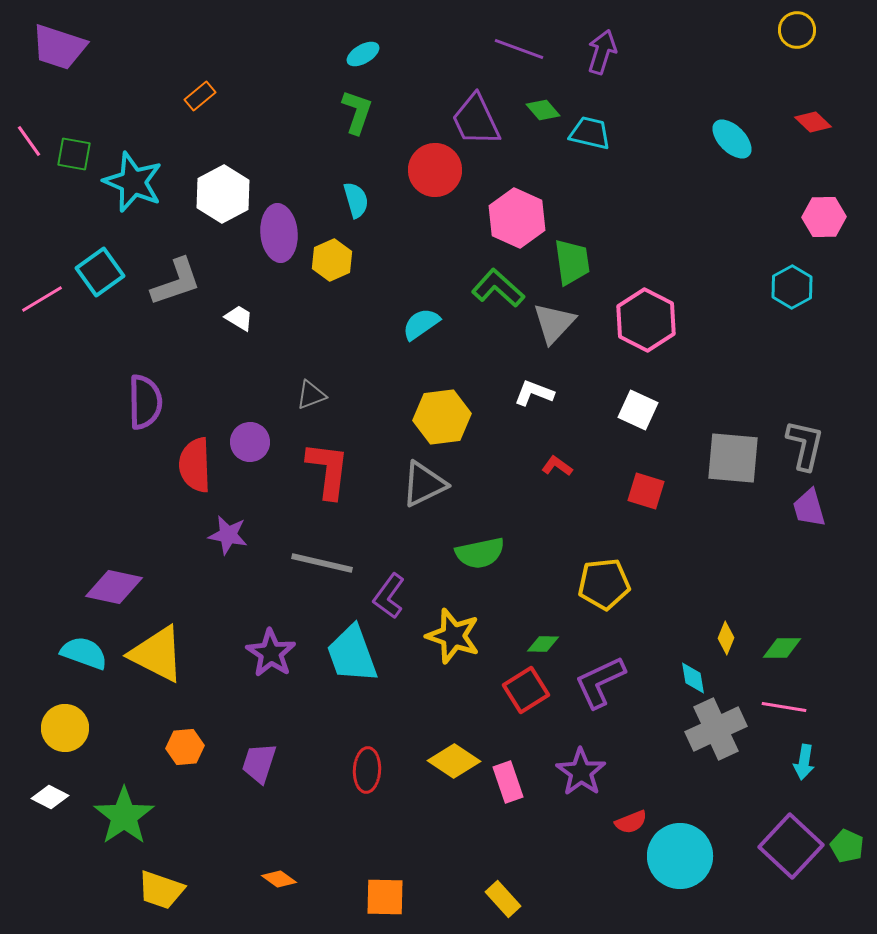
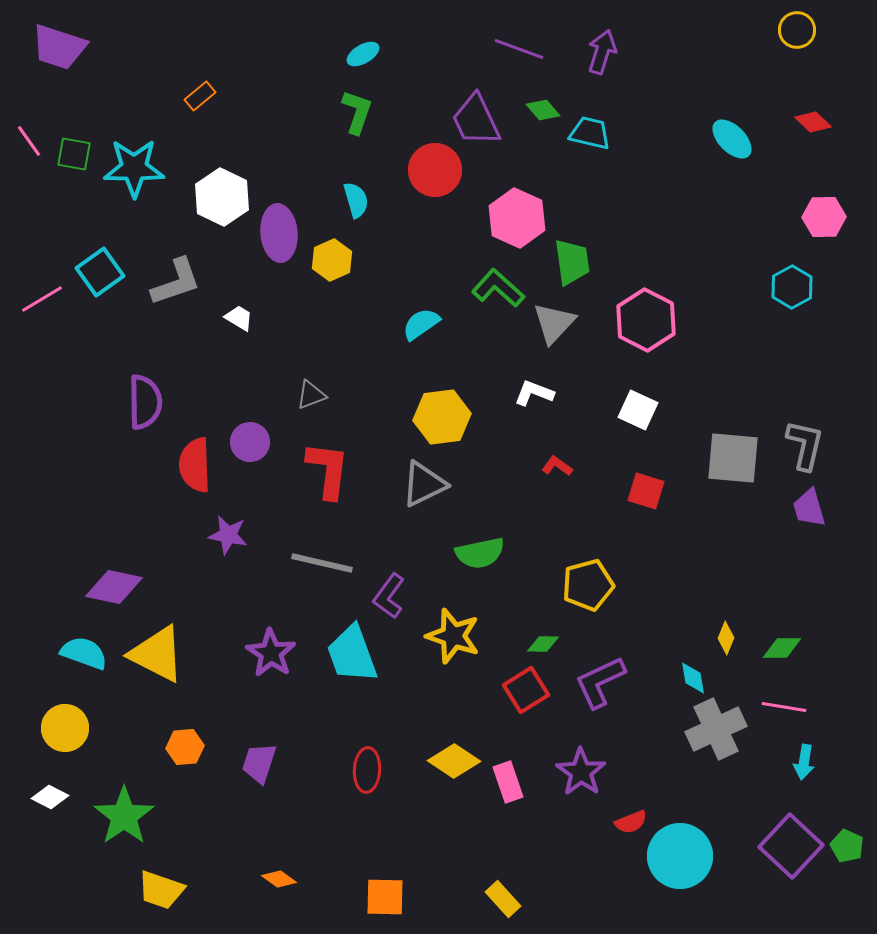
cyan star at (133, 182): moved 1 px right, 14 px up; rotated 22 degrees counterclockwise
white hexagon at (223, 194): moved 1 px left, 3 px down; rotated 6 degrees counterclockwise
yellow pentagon at (604, 584): moved 16 px left, 1 px down; rotated 9 degrees counterclockwise
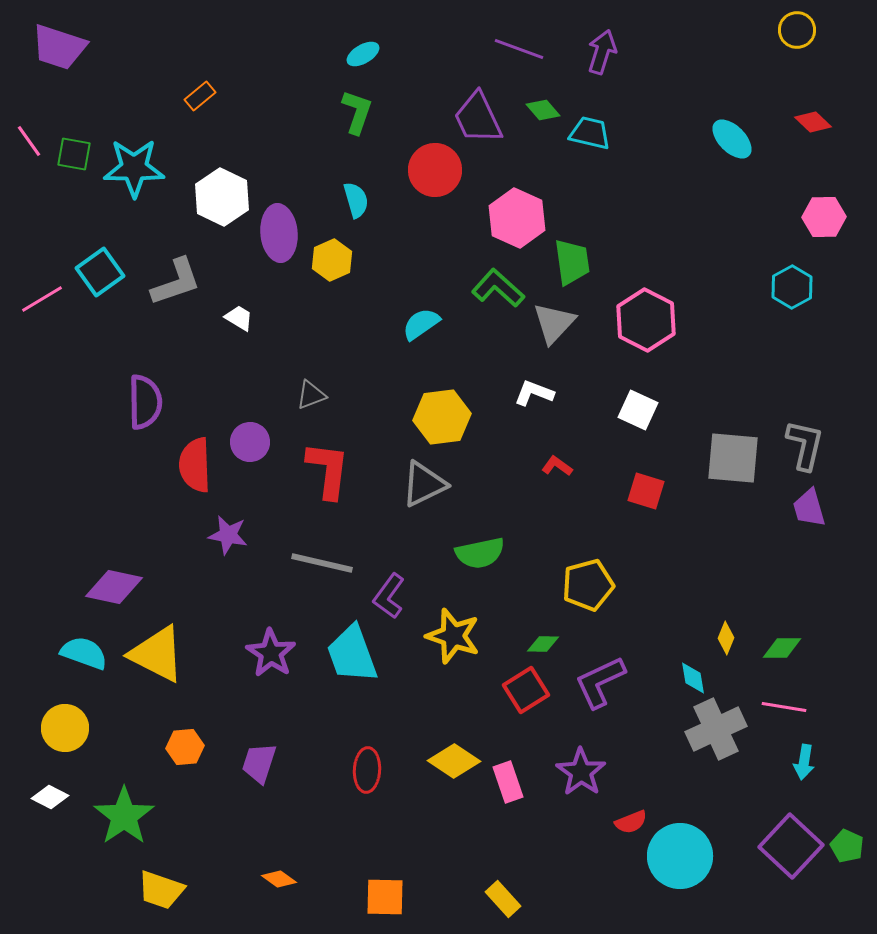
purple trapezoid at (476, 120): moved 2 px right, 2 px up
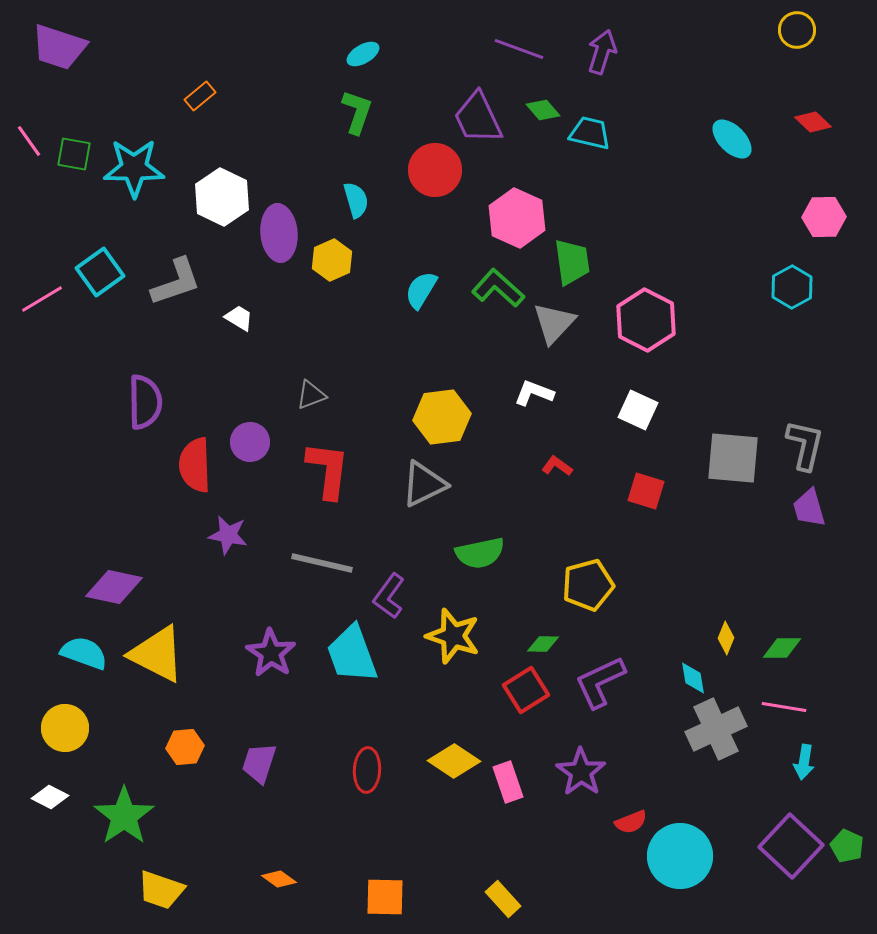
cyan semicircle at (421, 324): moved 34 px up; rotated 24 degrees counterclockwise
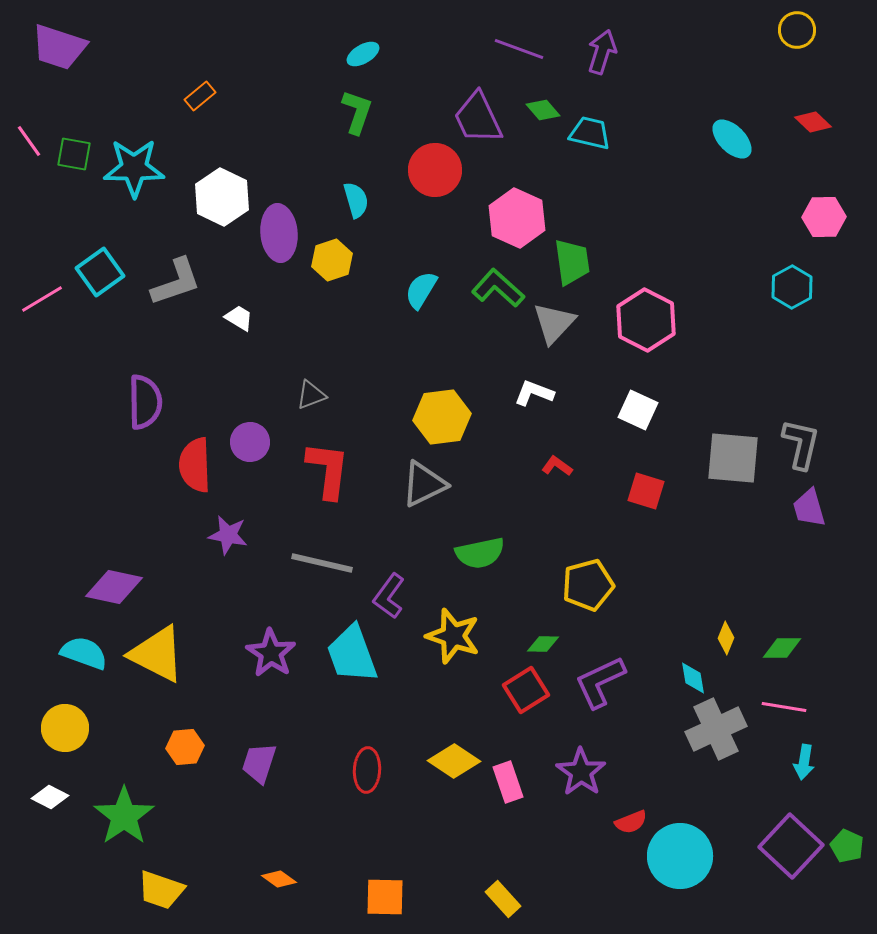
yellow hexagon at (332, 260): rotated 6 degrees clockwise
gray L-shape at (805, 445): moved 4 px left, 1 px up
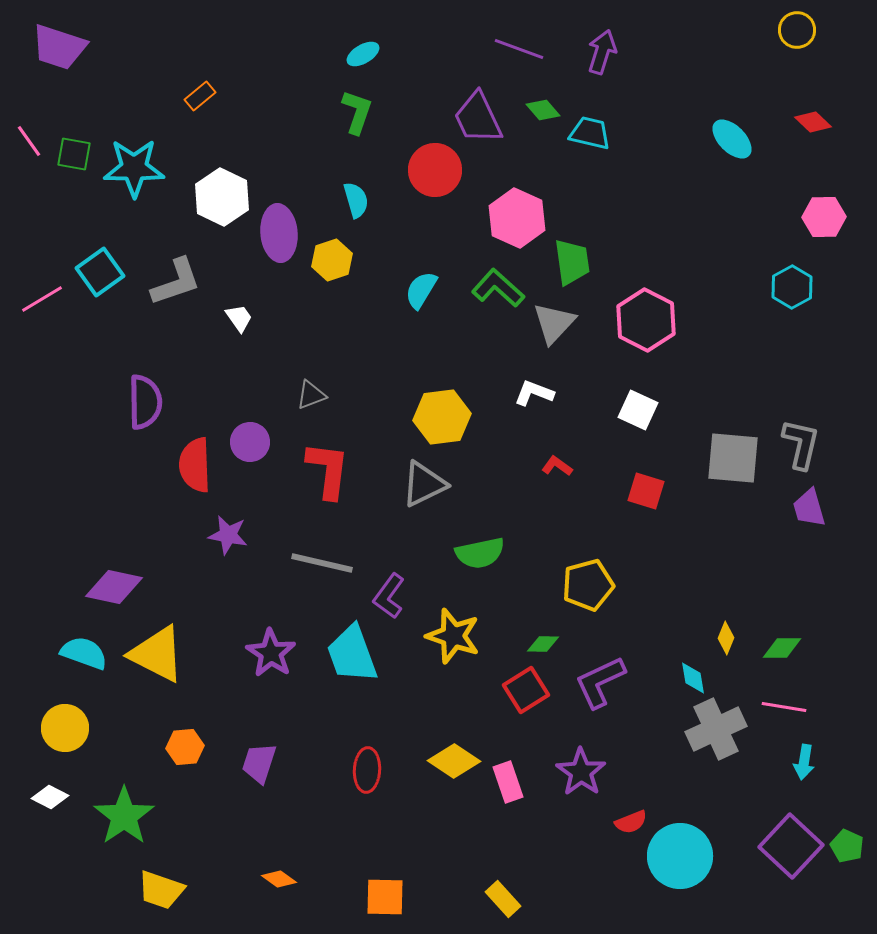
white trapezoid at (239, 318): rotated 24 degrees clockwise
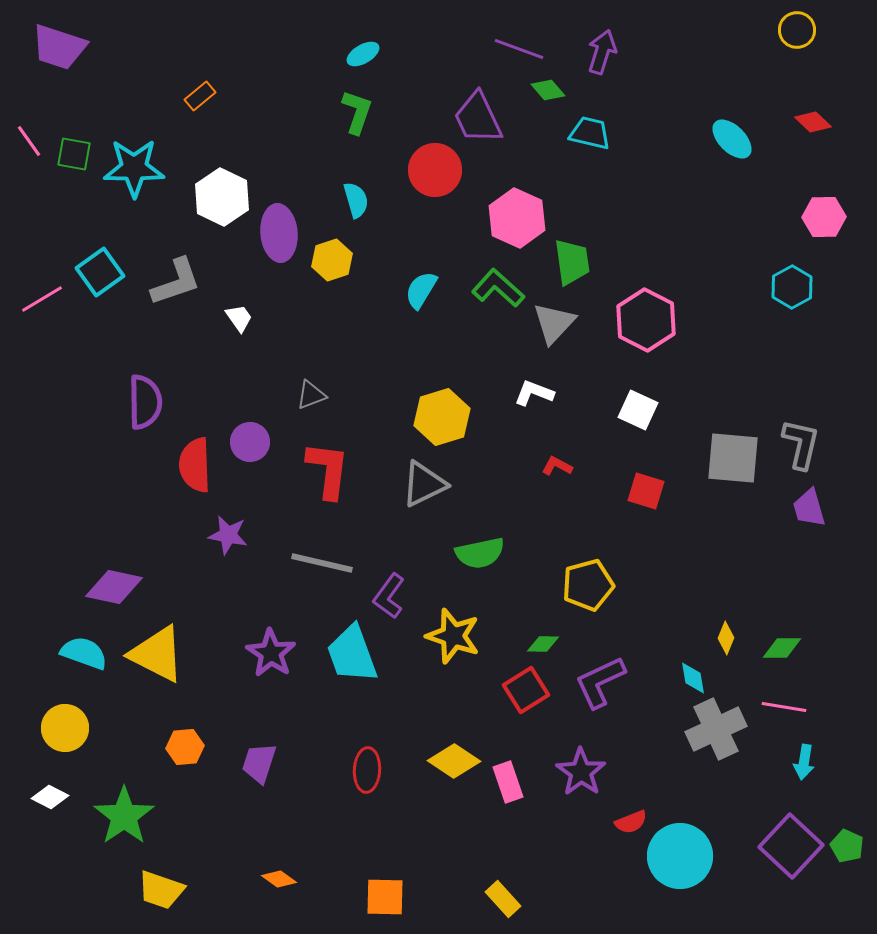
green diamond at (543, 110): moved 5 px right, 20 px up
yellow hexagon at (442, 417): rotated 10 degrees counterclockwise
red L-shape at (557, 466): rotated 8 degrees counterclockwise
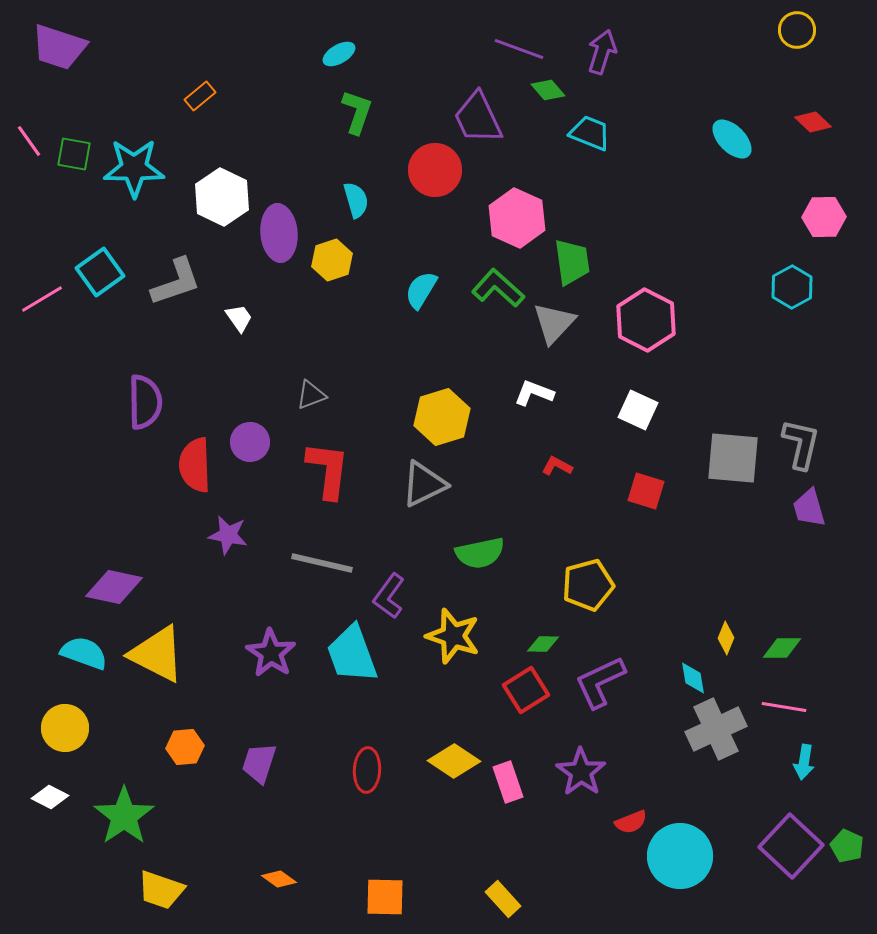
cyan ellipse at (363, 54): moved 24 px left
cyan trapezoid at (590, 133): rotated 9 degrees clockwise
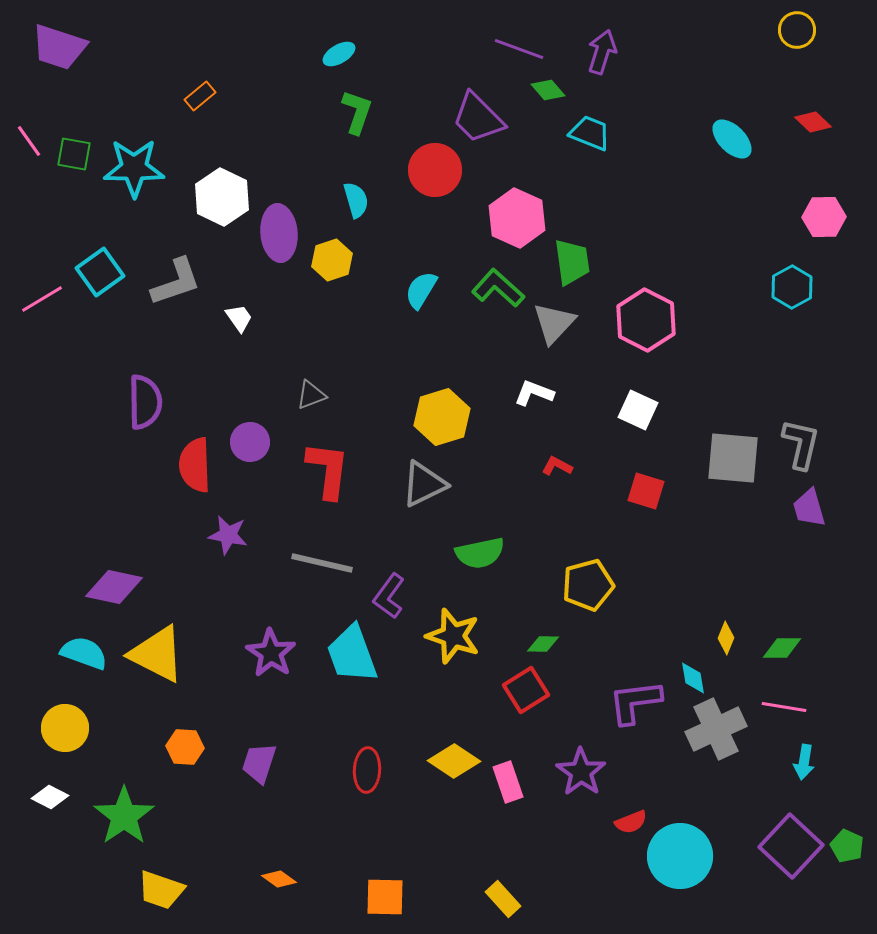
purple trapezoid at (478, 118): rotated 20 degrees counterclockwise
purple L-shape at (600, 682): moved 35 px right, 20 px down; rotated 18 degrees clockwise
orange hexagon at (185, 747): rotated 9 degrees clockwise
